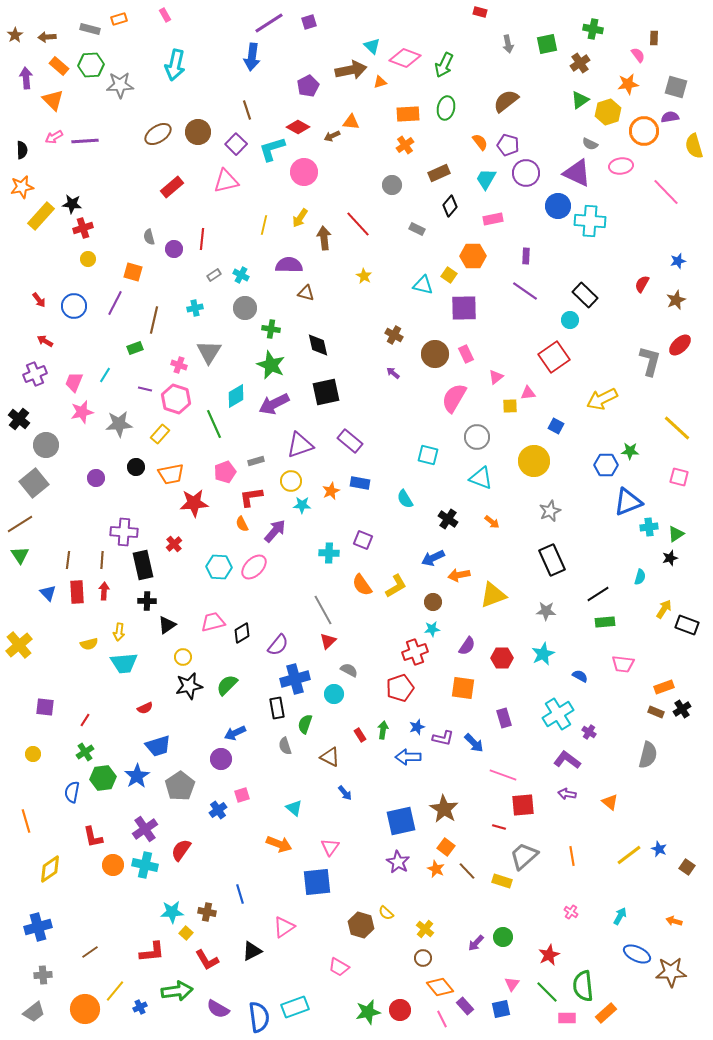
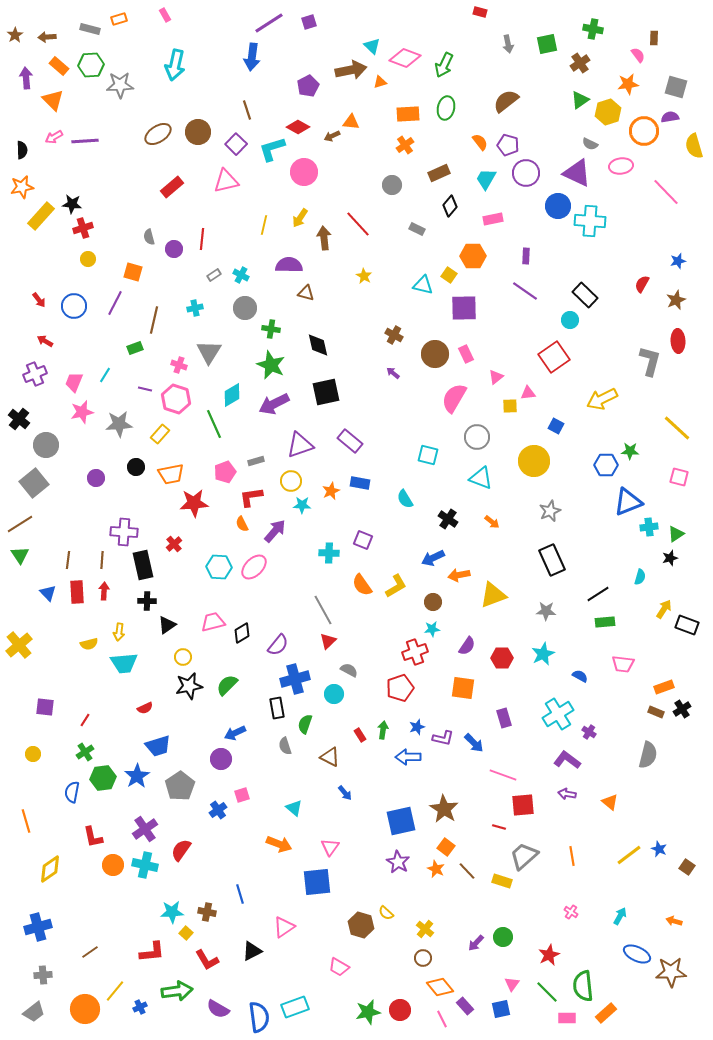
red ellipse at (680, 345): moved 2 px left, 4 px up; rotated 50 degrees counterclockwise
cyan diamond at (236, 396): moved 4 px left, 1 px up
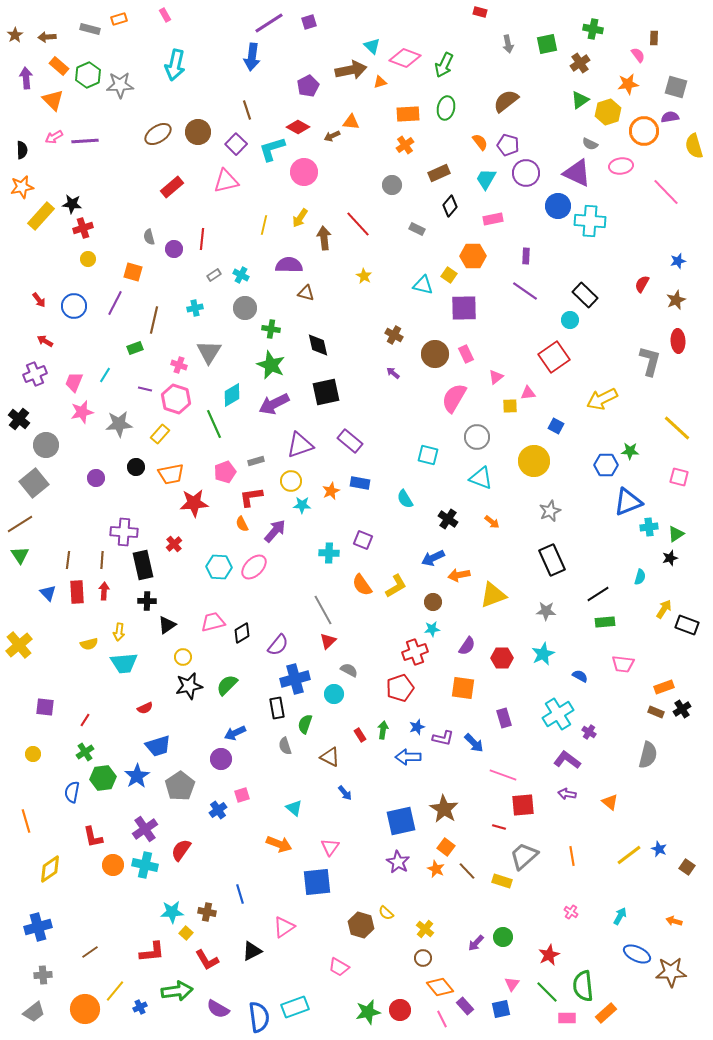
green hexagon at (91, 65): moved 3 px left, 10 px down; rotated 20 degrees counterclockwise
